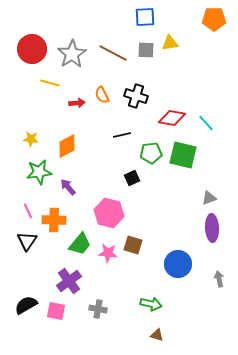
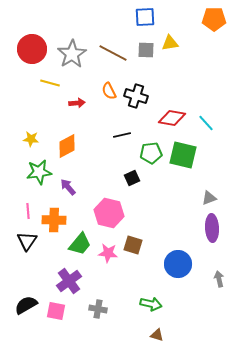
orange semicircle: moved 7 px right, 4 px up
pink line: rotated 21 degrees clockwise
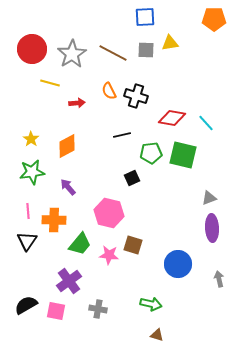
yellow star: rotated 28 degrees clockwise
green star: moved 7 px left
pink star: moved 1 px right, 2 px down
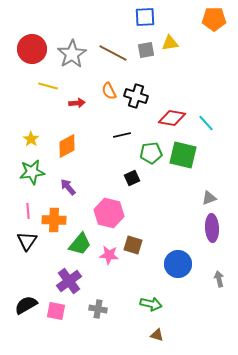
gray square: rotated 12 degrees counterclockwise
yellow line: moved 2 px left, 3 px down
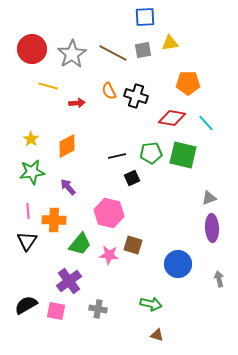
orange pentagon: moved 26 px left, 64 px down
gray square: moved 3 px left
black line: moved 5 px left, 21 px down
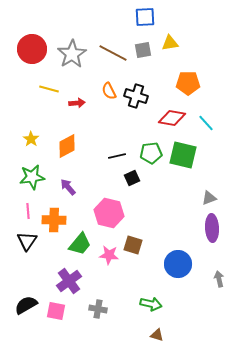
yellow line: moved 1 px right, 3 px down
green star: moved 5 px down
